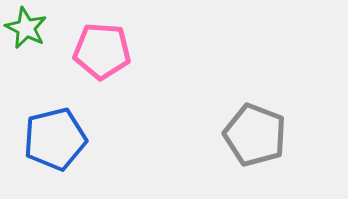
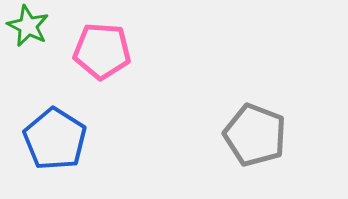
green star: moved 2 px right, 2 px up
blue pentagon: rotated 26 degrees counterclockwise
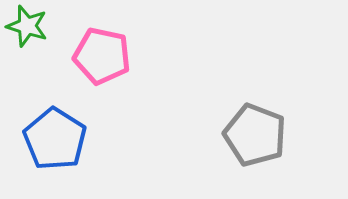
green star: moved 1 px left; rotated 9 degrees counterclockwise
pink pentagon: moved 5 px down; rotated 8 degrees clockwise
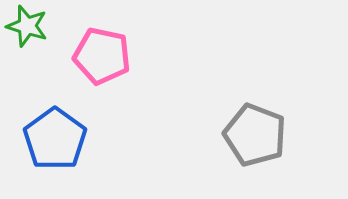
blue pentagon: rotated 4 degrees clockwise
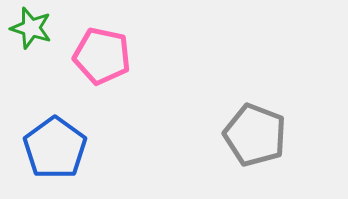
green star: moved 4 px right, 2 px down
blue pentagon: moved 9 px down
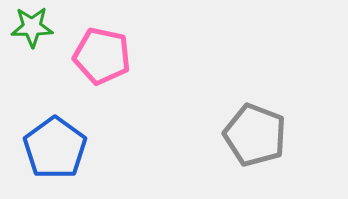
green star: moved 1 px right, 1 px up; rotated 18 degrees counterclockwise
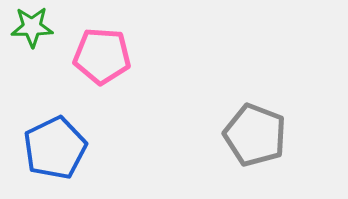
pink pentagon: rotated 8 degrees counterclockwise
blue pentagon: rotated 10 degrees clockwise
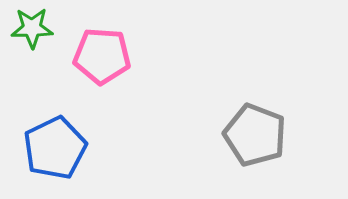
green star: moved 1 px down
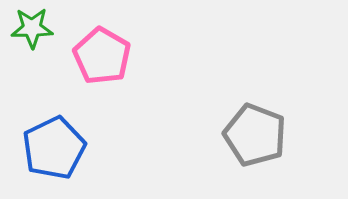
pink pentagon: rotated 26 degrees clockwise
blue pentagon: moved 1 px left
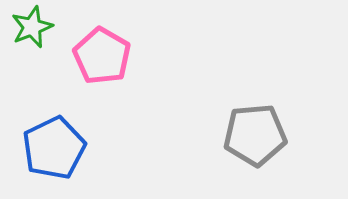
green star: moved 1 px up; rotated 21 degrees counterclockwise
gray pentagon: rotated 26 degrees counterclockwise
